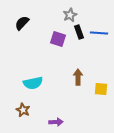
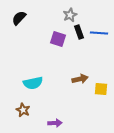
black semicircle: moved 3 px left, 5 px up
brown arrow: moved 2 px right, 2 px down; rotated 77 degrees clockwise
purple arrow: moved 1 px left, 1 px down
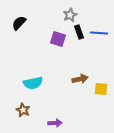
black semicircle: moved 5 px down
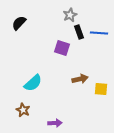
purple square: moved 4 px right, 9 px down
cyan semicircle: rotated 30 degrees counterclockwise
